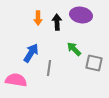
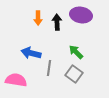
green arrow: moved 2 px right, 3 px down
blue arrow: rotated 108 degrees counterclockwise
gray square: moved 20 px left, 11 px down; rotated 24 degrees clockwise
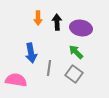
purple ellipse: moved 13 px down
blue arrow: rotated 114 degrees counterclockwise
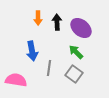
purple ellipse: rotated 30 degrees clockwise
blue arrow: moved 1 px right, 2 px up
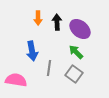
purple ellipse: moved 1 px left, 1 px down
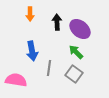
orange arrow: moved 8 px left, 4 px up
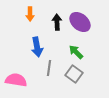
purple ellipse: moved 7 px up
blue arrow: moved 5 px right, 4 px up
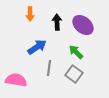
purple ellipse: moved 3 px right, 3 px down
blue arrow: rotated 114 degrees counterclockwise
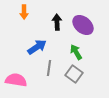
orange arrow: moved 6 px left, 2 px up
green arrow: rotated 14 degrees clockwise
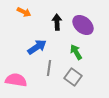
orange arrow: rotated 64 degrees counterclockwise
gray square: moved 1 px left, 3 px down
